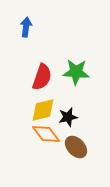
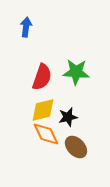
orange diamond: rotated 12 degrees clockwise
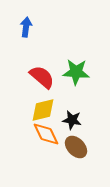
red semicircle: rotated 68 degrees counterclockwise
black star: moved 4 px right, 3 px down; rotated 24 degrees clockwise
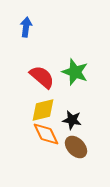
green star: moved 1 px left; rotated 16 degrees clockwise
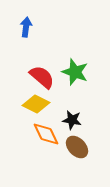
yellow diamond: moved 7 px left, 6 px up; rotated 40 degrees clockwise
brown ellipse: moved 1 px right
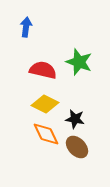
green star: moved 4 px right, 10 px up
red semicircle: moved 1 px right, 7 px up; rotated 28 degrees counterclockwise
yellow diamond: moved 9 px right
black star: moved 3 px right, 1 px up
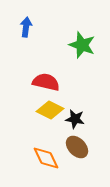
green star: moved 3 px right, 17 px up
red semicircle: moved 3 px right, 12 px down
yellow diamond: moved 5 px right, 6 px down
orange diamond: moved 24 px down
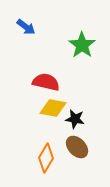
blue arrow: rotated 120 degrees clockwise
green star: rotated 16 degrees clockwise
yellow diamond: moved 3 px right, 2 px up; rotated 16 degrees counterclockwise
orange diamond: rotated 56 degrees clockwise
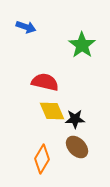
blue arrow: rotated 18 degrees counterclockwise
red semicircle: moved 1 px left
yellow diamond: moved 1 px left, 3 px down; rotated 56 degrees clockwise
black star: rotated 12 degrees counterclockwise
orange diamond: moved 4 px left, 1 px down
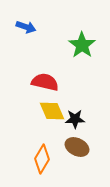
brown ellipse: rotated 20 degrees counterclockwise
